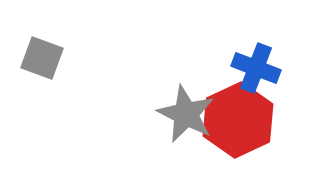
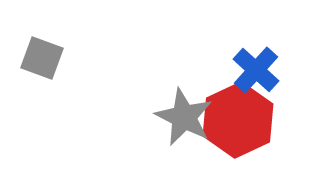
blue cross: moved 2 px down; rotated 21 degrees clockwise
gray star: moved 2 px left, 3 px down
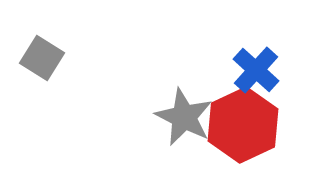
gray square: rotated 12 degrees clockwise
red hexagon: moved 5 px right, 5 px down
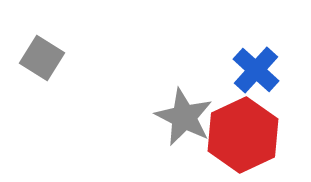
red hexagon: moved 10 px down
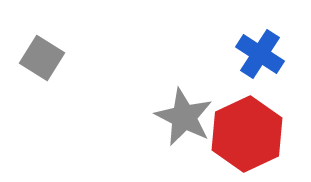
blue cross: moved 4 px right, 16 px up; rotated 9 degrees counterclockwise
red hexagon: moved 4 px right, 1 px up
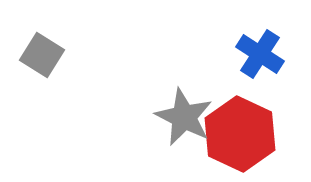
gray square: moved 3 px up
red hexagon: moved 7 px left; rotated 10 degrees counterclockwise
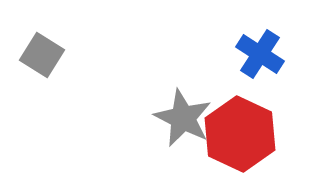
gray star: moved 1 px left, 1 px down
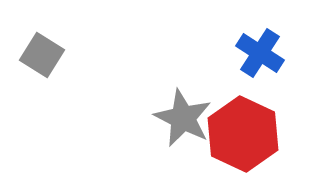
blue cross: moved 1 px up
red hexagon: moved 3 px right
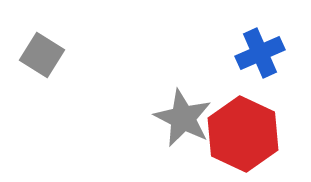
blue cross: rotated 33 degrees clockwise
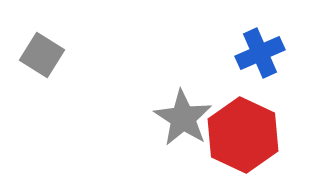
gray star: rotated 6 degrees clockwise
red hexagon: moved 1 px down
